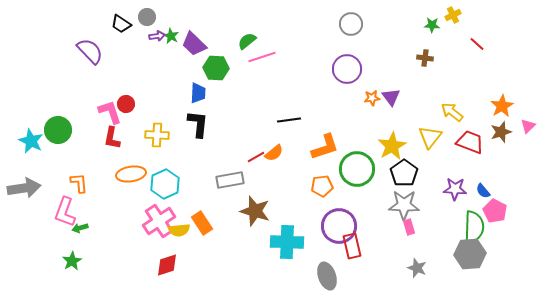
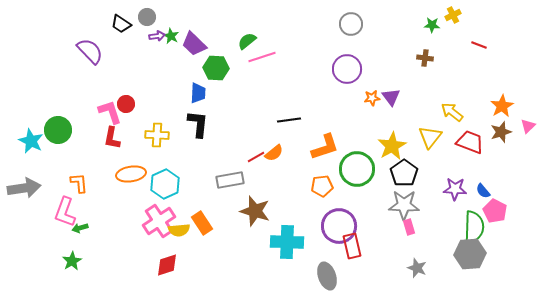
red line at (477, 44): moved 2 px right, 1 px down; rotated 21 degrees counterclockwise
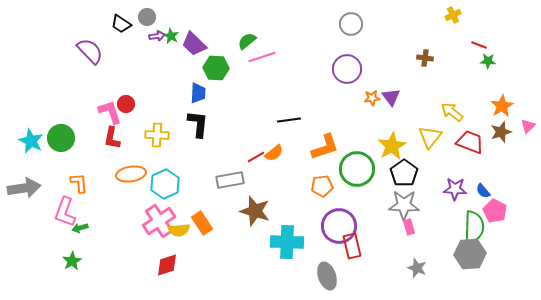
green star at (432, 25): moved 56 px right, 36 px down
green circle at (58, 130): moved 3 px right, 8 px down
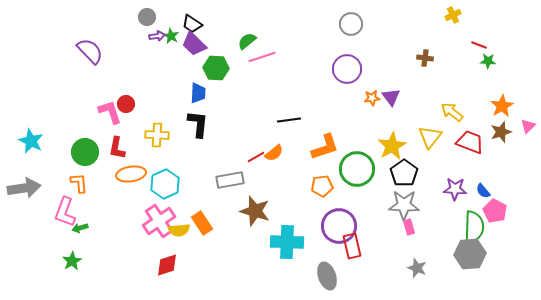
black trapezoid at (121, 24): moved 71 px right
green circle at (61, 138): moved 24 px right, 14 px down
red L-shape at (112, 138): moved 5 px right, 10 px down
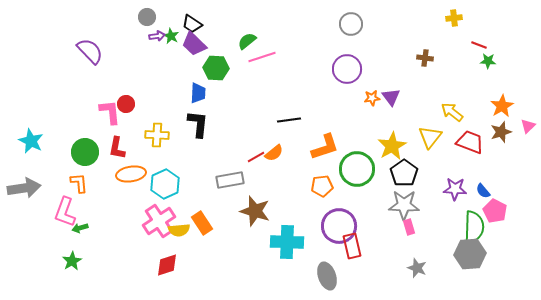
yellow cross at (453, 15): moved 1 px right, 3 px down; rotated 21 degrees clockwise
pink L-shape at (110, 112): rotated 12 degrees clockwise
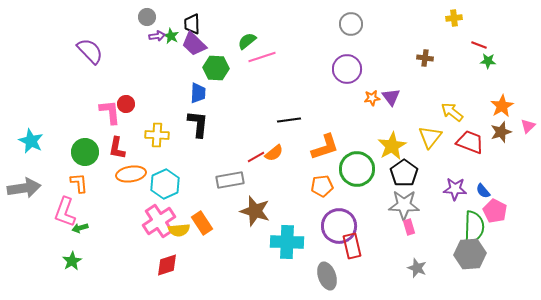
black trapezoid at (192, 24): rotated 55 degrees clockwise
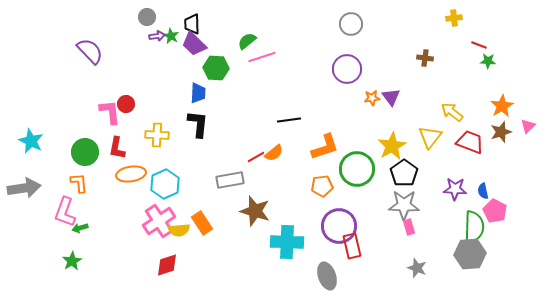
blue semicircle at (483, 191): rotated 28 degrees clockwise
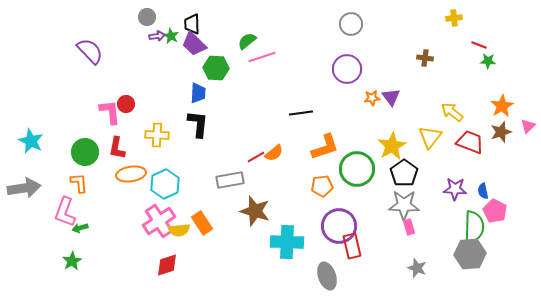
black line at (289, 120): moved 12 px right, 7 px up
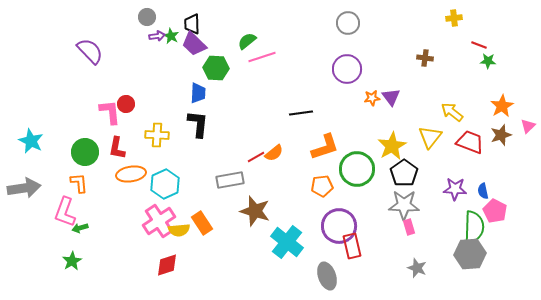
gray circle at (351, 24): moved 3 px left, 1 px up
brown star at (501, 132): moved 3 px down
cyan cross at (287, 242): rotated 36 degrees clockwise
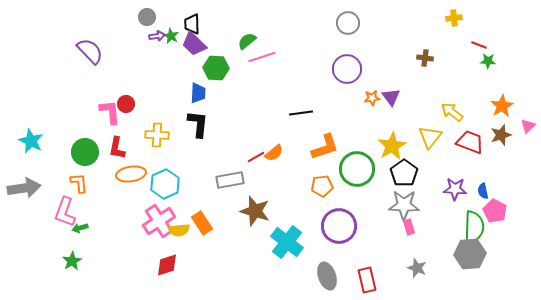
red rectangle at (352, 246): moved 15 px right, 34 px down
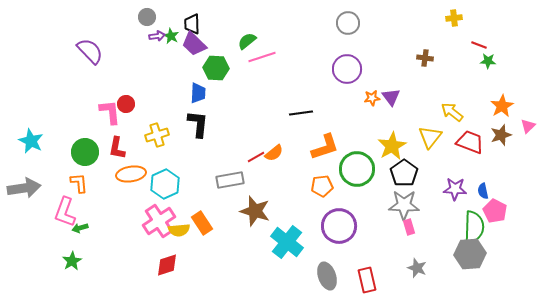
yellow cross at (157, 135): rotated 20 degrees counterclockwise
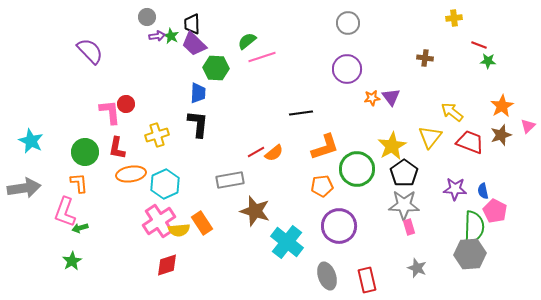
red line at (256, 157): moved 5 px up
